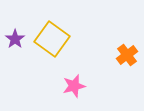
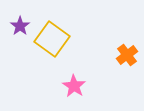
purple star: moved 5 px right, 13 px up
pink star: rotated 25 degrees counterclockwise
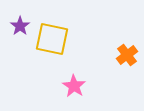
yellow square: rotated 24 degrees counterclockwise
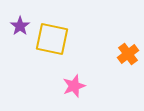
orange cross: moved 1 px right, 1 px up
pink star: rotated 20 degrees clockwise
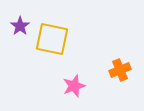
orange cross: moved 8 px left, 16 px down; rotated 15 degrees clockwise
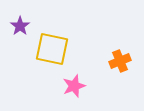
yellow square: moved 10 px down
orange cross: moved 9 px up
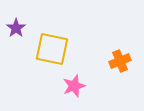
purple star: moved 4 px left, 2 px down
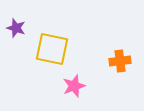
purple star: rotated 18 degrees counterclockwise
orange cross: rotated 15 degrees clockwise
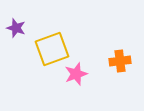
yellow square: rotated 32 degrees counterclockwise
pink star: moved 2 px right, 12 px up
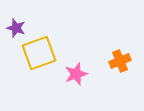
yellow square: moved 13 px left, 4 px down
orange cross: rotated 15 degrees counterclockwise
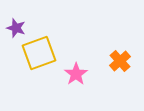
orange cross: rotated 20 degrees counterclockwise
pink star: rotated 15 degrees counterclockwise
